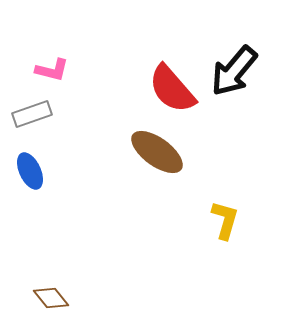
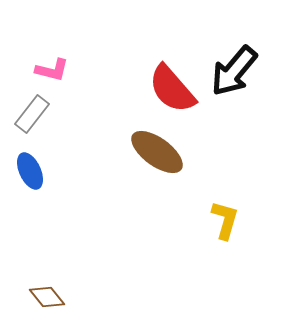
gray rectangle: rotated 33 degrees counterclockwise
brown diamond: moved 4 px left, 1 px up
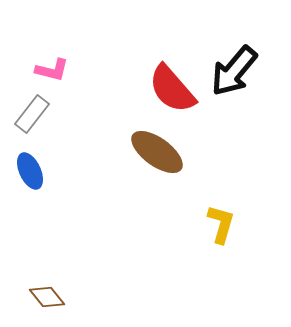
yellow L-shape: moved 4 px left, 4 px down
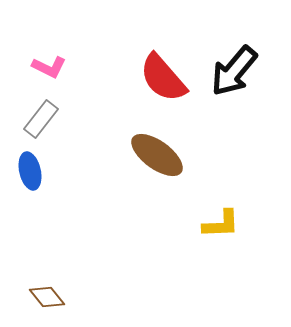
pink L-shape: moved 3 px left, 3 px up; rotated 12 degrees clockwise
red semicircle: moved 9 px left, 11 px up
gray rectangle: moved 9 px right, 5 px down
brown ellipse: moved 3 px down
blue ellipse: rotated 12 degrees clockwise
yellow L-shape: rotated 72 degrees clockwise
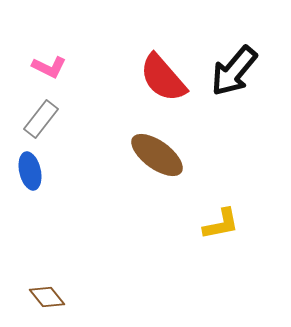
yellow L-shape: rotated 9 degrees counterclockwise
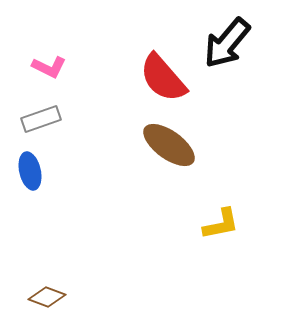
black arrow: moved 7 px left, 28 px up
gray rectangle: rotated 33 degrees clockwise
brown ellipse: moved 12 px right, 10 px up
brown diamond: rotated 30 degrees counterclockwise
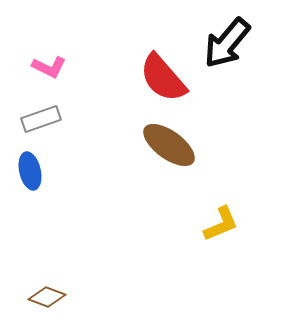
yellow L-shape: rotated 12 degrees counterclockwise
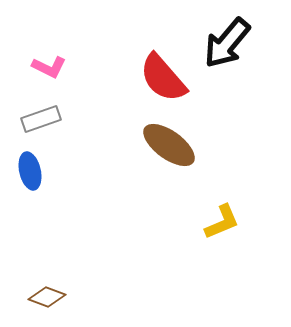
yellow L-shape: moved 1 px right, 2 px up
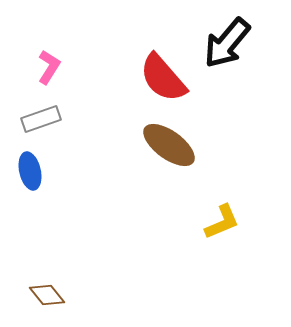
pink L-shape: rotated 84 degrees counterclockwise
brown diamond: moved 2 px up; rotated 30 degrees clockwise
